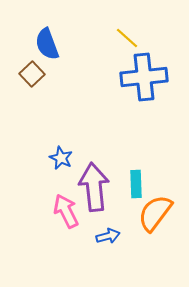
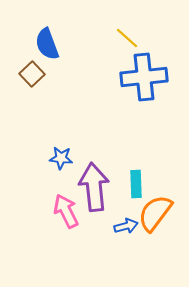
blue star: rotated 20 degrees counterclockwise
blue arrow: moved 18 px right, 10 px up
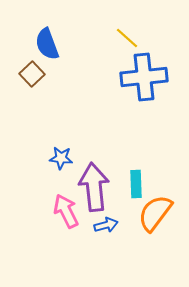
blue arrow: moved 20 px left, 1 px up
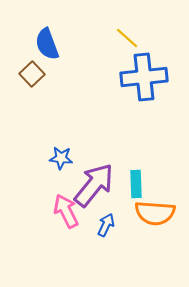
purple arrow: moved 2 px up; rotated 45 degrees clockwise
orange semicircle: rotated 123 degrees counterclockwise
blue arrow: rotated 50 degrees counterclockwise
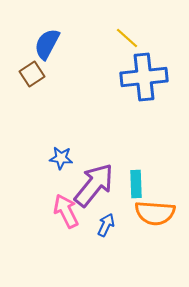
blue semicircle: rotated 48 degrees clockwise
brown square: rotated 10 degrees clockwise
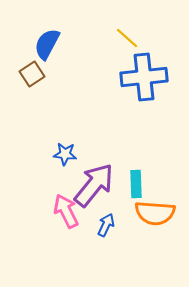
blue star: moved 4 px right, 4 px up
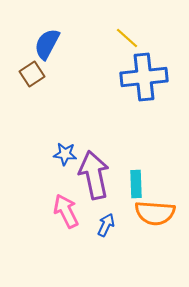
purple arrow: moved 10 px up; rotated 51 degrees counterclockwise
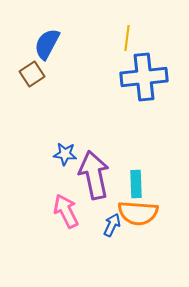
yellow line: rotated 55 degrees clockwise
orange semicircle: moved 17 px left
blue arrow: moved 6 px right
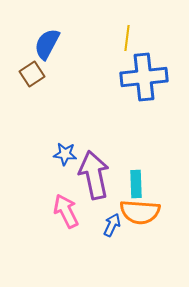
orange semicircle: moved 2 px right, 1 px up
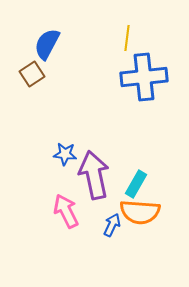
cyan rectangle: rotated 32 degrees clockwise
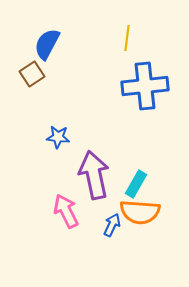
blue cross: moved 1 px right, 9 px down
blue star: moved 7 px left, 17 px up
